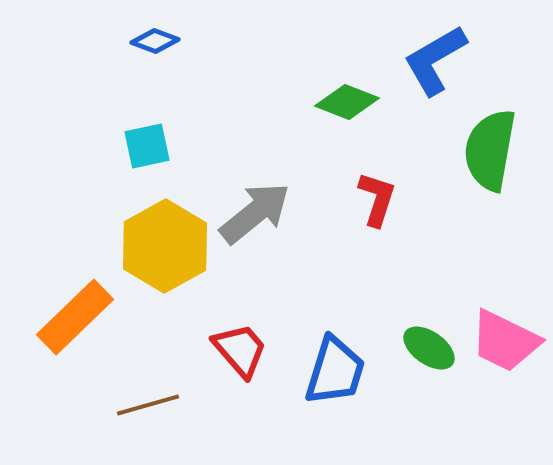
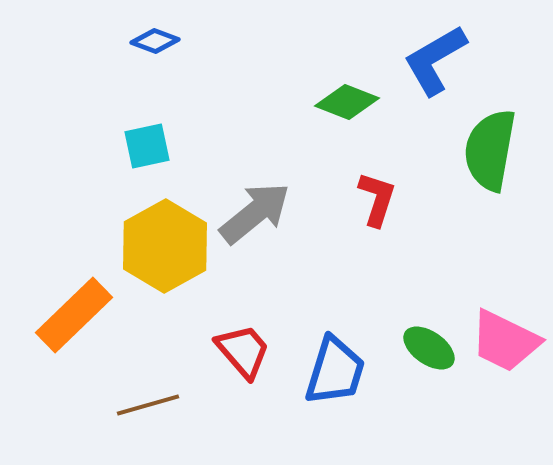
orange rectangle: moved 1 px left, 2 px up
red trapezoid: moved 3 px right, 1 px down
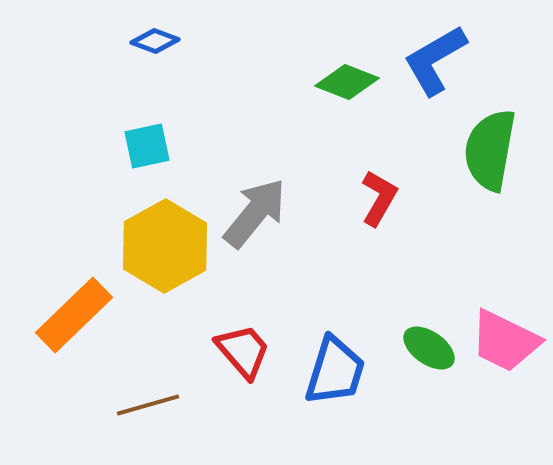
green diamond: moved 20 px up
red L-shape: moved 2 px right, 1 px up; rotated 12 degrees clockwise
gray arrow: rotated 12 degrees counterclockwise
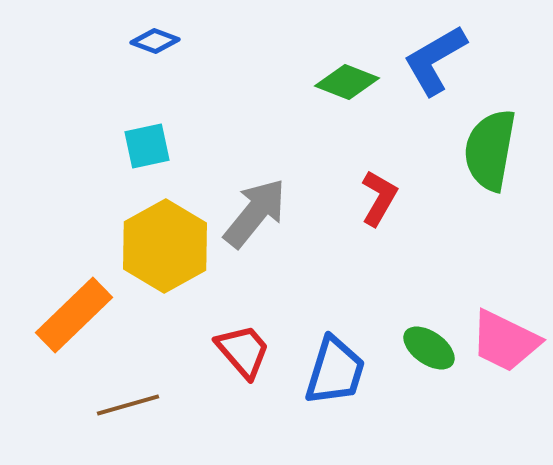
brown line: moved 20 px left
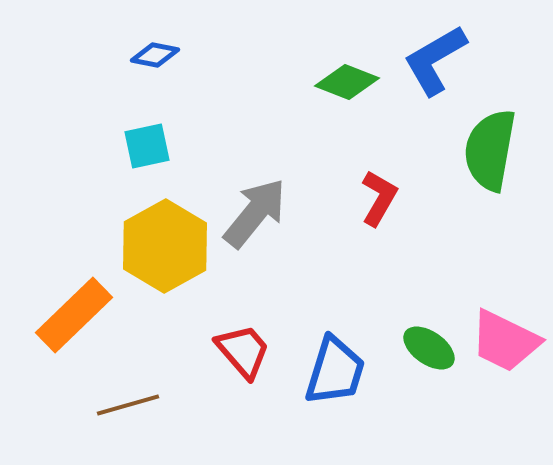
blue diamond: moved 14 px down; rotated 9 degrees counterclockwise
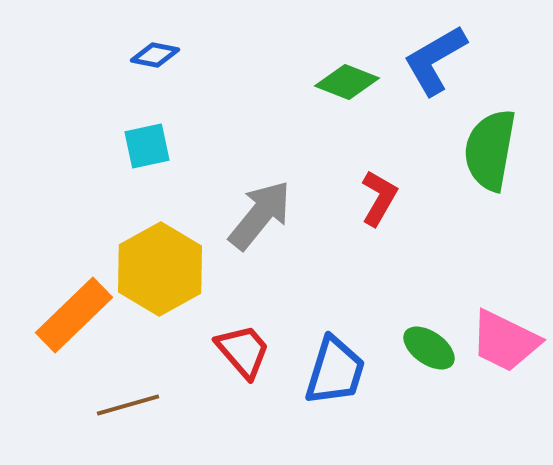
gray arrow: moved 5 px right, 2 px down
yellow hexagon: moved 5 px left, 23 px down
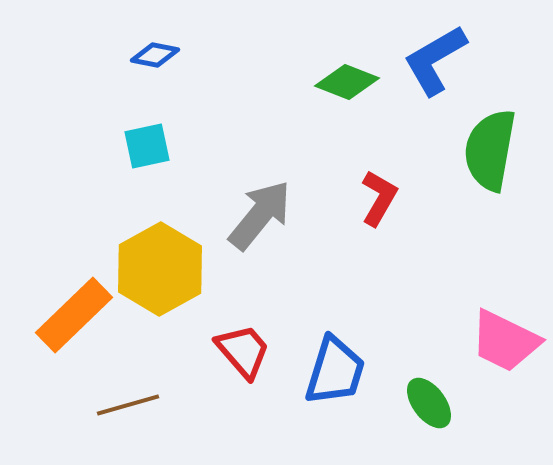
green ellipse: moved 55 px down; rotated 18 degrees clockwise
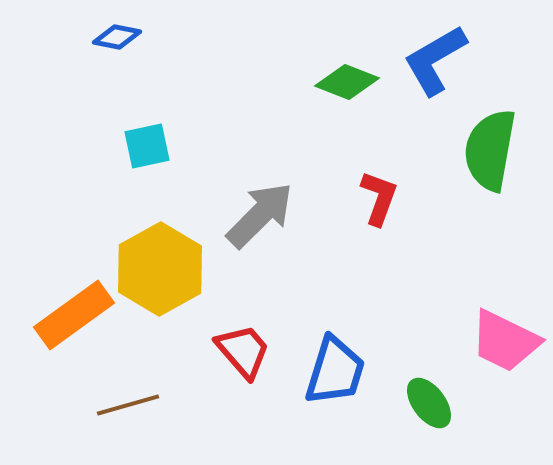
blue diamond: moved 38 px left, 18 px up
red L-shape: rotated 10 degrees counterclockwise
gray arrow: rotated 6 degrees clockwise
orange rectangle: rotated 8 degrees clockwise
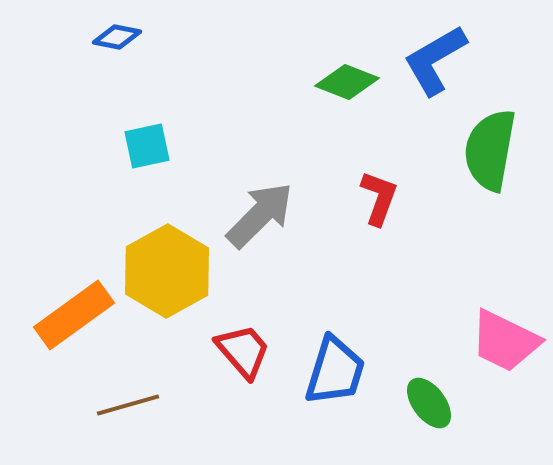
yellow hexagon: moved 7 px right, 2 px down
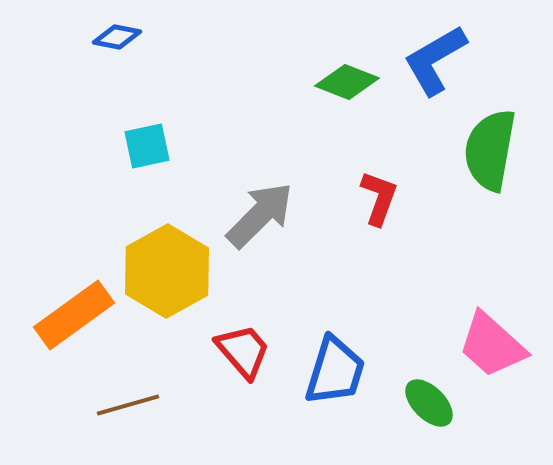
pink trapezoid: moved 13 px left, 4 px down; rotated 16 degrees clockwise
green ellipse: rotated 8 degrees counterclockwise
